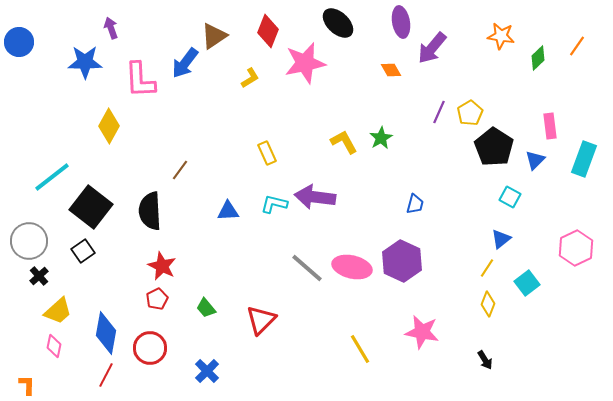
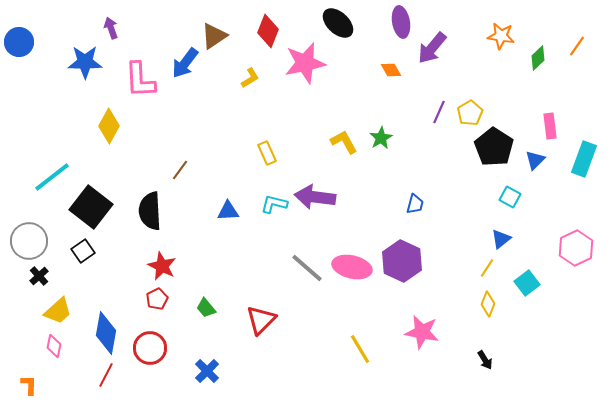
orange L-shape at (27, 385): moved 2 px right
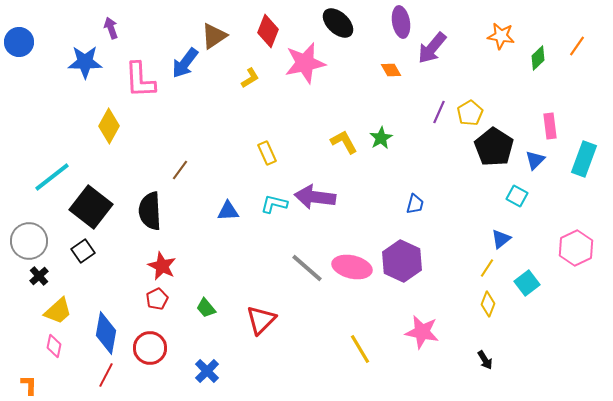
cyan square at (510, 197): moved 7 px right, 1 px up
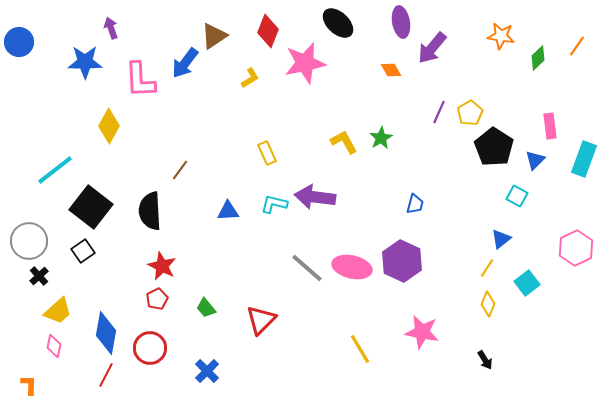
cyan line at (52, 177): moved 3 px right, 7 px up
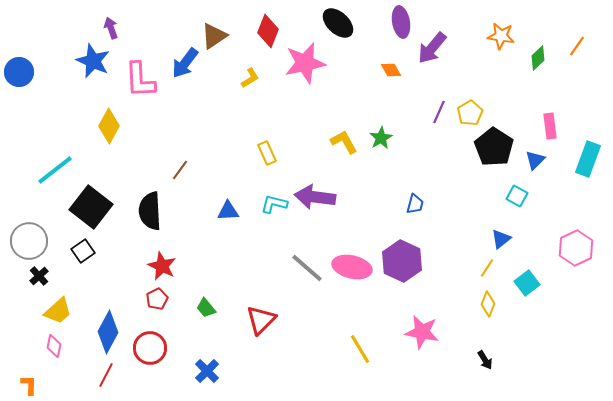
blue circle at (19, 42): moved 30 px down
blue star at (85, 62): moved 8 px right, 1 px up; rotated 24 degrees clockwise
cyan rectangle at (584, 159): moved 4 px right
blue diamond at (106, 333): moved 2 px right, 1 px up; rotated 18 degrees clockwise
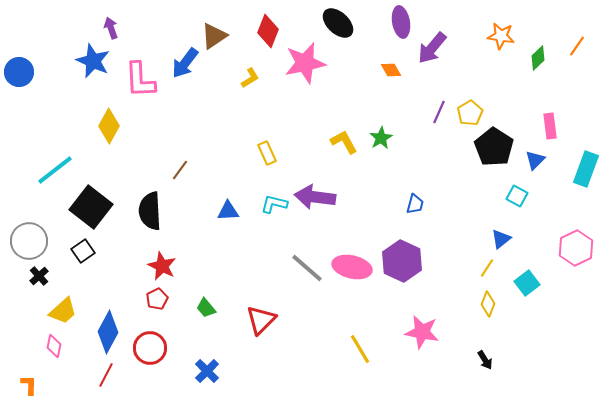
cyan rectangle at (588, 159): moved 2 px left, 10 px down
yellow trapezoid at (58, 311): moved 5 px right
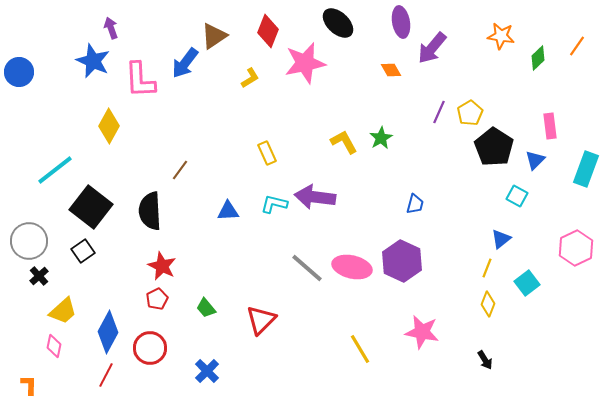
yellow line at (487, 268): rotated 12 degrees counterclockwise
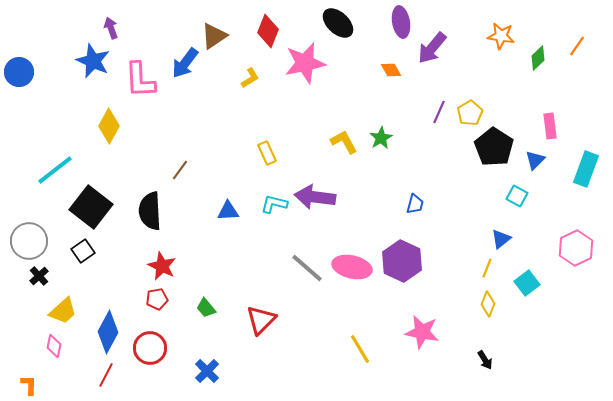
red pentagon at (157, 299): rotated 15 degrees clockwise
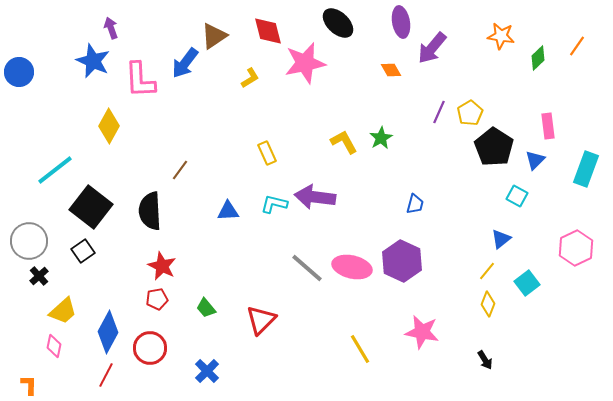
red diamond at (268, 31): rotated 36 degrees counterclockwise
pink rectangle at (550, 126): moved 2 px left
yellow line at (487, 268): moved 3 px down; rotated 18 degrees clockwise
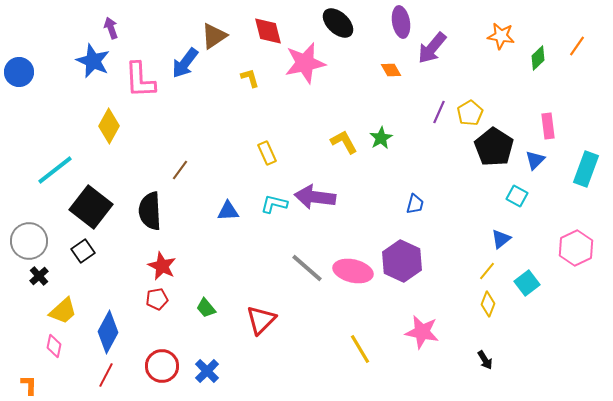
yellow L-shape at (250, 78): rotated 75 degrees counterclockwise
pink ellipse at (352, 267): moved 1 px right, 4 px down
red circle at (150, 348): moved 12 px right, 18 px down
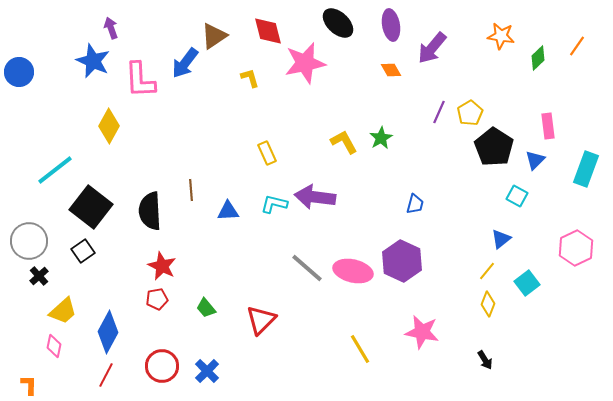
purple ellipse at (401, 22): moved 10 px left, 3 px down
brown line at (180, 170): moved 11 px right, 20 px down; rotated 40 degrees counterclockwise
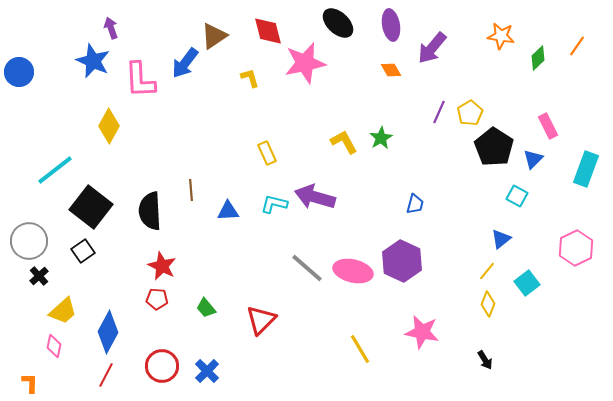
pink rectangle at (548, 126): rotated 20 degrees counterclockwise
blue triangle at (535, 160): moved 2 px left, 1 px up
purple arrow at (315, 197): rotated 9 degrees clockwise
red pentagon at (157, 299): rotated 15 degrees clockwise
orange L-shape at (29, 385): moved 1 px right, 2 px up
